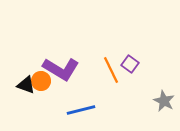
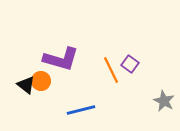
purple L-shape: moved 10 px up; rotated 15 degrees counterclockwise
black triangle: rotated 18 degrees clockwise
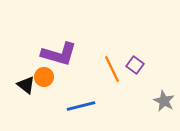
purple L-shape: moved 2 px left, 5 px up
purple square: moved 5 px right, 1 px down
orange line: moved 1 px right, 1 px up
orange circle: moved 3 px right, 4 px up
blue line: moved 4 px up
